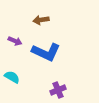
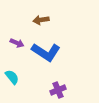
purple arrow: moved 2 px right, 2 px down
blue L-shape: rotated 8 degrees clockwise
cyan semicircle: rotated 21 degrees clockwise
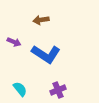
purple arrow: moved 3 px left, 1 px up
blue L-shape: moved 2 px down
cyan semicircle: moved 8 px right, 12 px down
